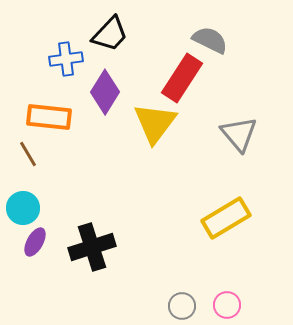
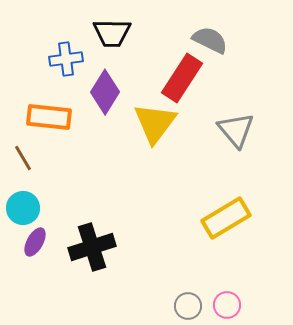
black trapezoid: moved 2 px right, 1 px up; rotated 48 degrees clockwise
gray triangle: moved 3 px left, 4 px up
brown line: moved 5 px left, 4 px down
gray circle: moved 6 px right
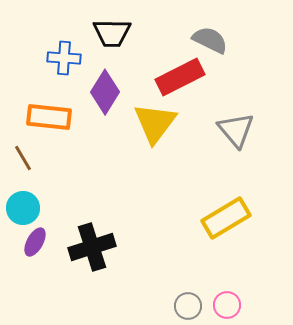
blue cross: moved 2 px left, 1 px up; rotated 12 degrees clockwise
red rectangle: moved 2 px left, 1 px up; rotated 30 degrees clockwise
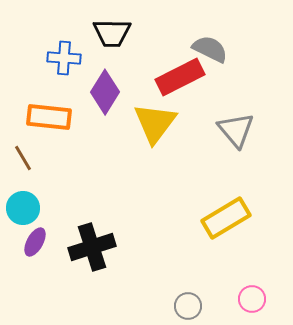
gray semicircle: moved 9 px down
pink circle: moved 25 px right, 6 px up
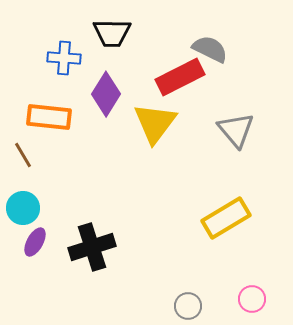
purple diamond: moved 1 px right, 2 px down
brown line: moved 3 px up
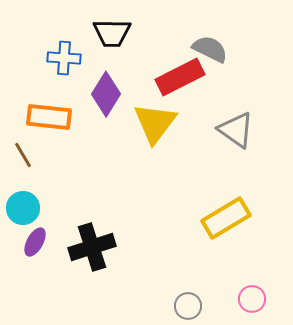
gray triangle: rotated 15 degrees counterclockwise
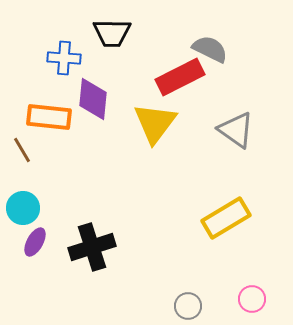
purple diamond: moved 13 px left, 5 px down; rotated 27 degrees counterclockwise
brown line: moved 1 px left, 5 px up
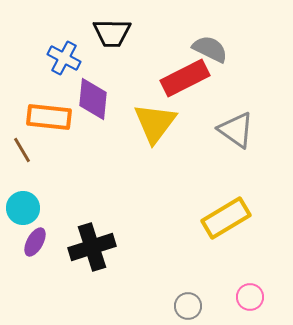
blue cross: rotated 24 degrees clockwise
red rectangle: moved 5 px right, 1 px down
pink circle: moved 2 px left, 2 px up
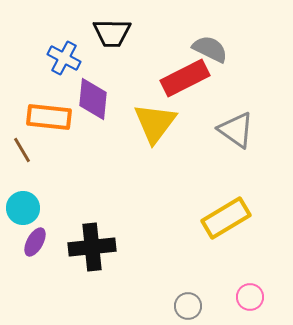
black cross: rotated 12 degrees clockwise
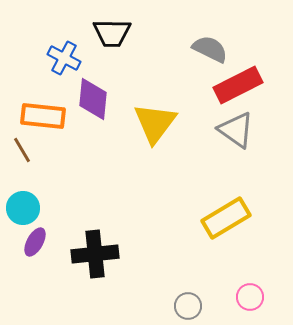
red rectangle: moved 53 px right, 7 px down
orange rectangle: moved 6 px left, 1 px up
black cross: moved 3 px right, 7 px down
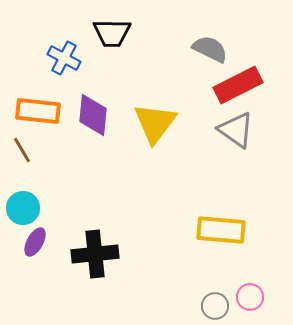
purple diamond: moved 16 px down
orange rectangle: moved 5 px left, 5 px up
yellow rectangle: moved 5 px left, 12 px down; rotated 36 degrees clockwise
gray circle: moved 27 px right
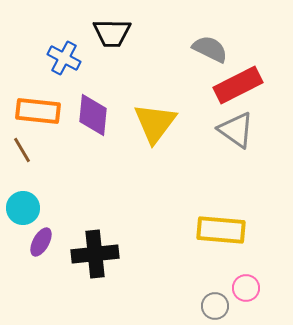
purple ellipse: moved 6 px right
pink circle: moved 4 px left, 9 px up
